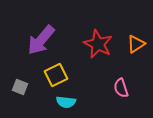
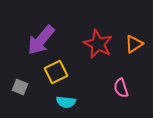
orange triangle: moved 2 px left
yellow square: moved 3 px up
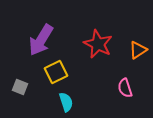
purple arrow: rotated 8 degrees counterclockwise
orange triangle: moved 4 px right, 6 px down
pink semicircle: moved 4 px right
cyan semicircle: rotated 114 degrees counterclockwise
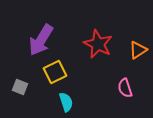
yellow square: moved 1 px left
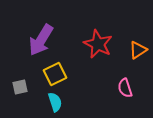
yellow square: moved 2 px down
gray square: rotated 35 degrees counterclockwise
cyan semicircle: moved 11 px left
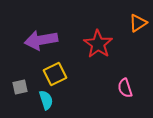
purple arrow: rotated 48 degrees clockwise
red star: rotated 8 degrees clockwise
orange triangle: moved 27 px up
cyan semicircle: moved 9 px left, 2 px up
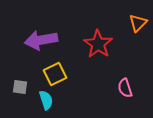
orange triangle: rotated 12 degrees counterclockwise
gray square: rotated 21 degrees clockwise
